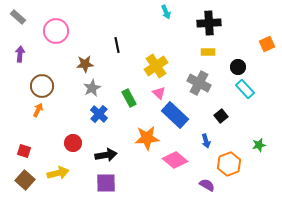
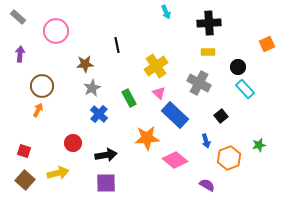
orange hexagon: moved 6 px up
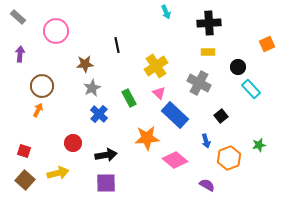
cyan rectangle: moved 6 px right
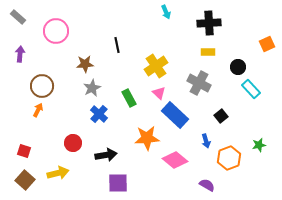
purple square: moved 12 px right
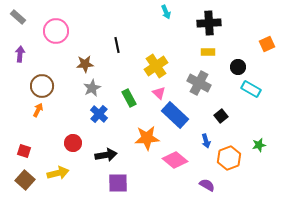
cyan rectangle: rotated 18 degrees counterclockwise
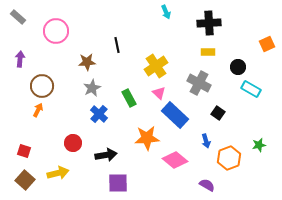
purple arrow: moved 5 px down
brown star: moved 2 px right, 2 px up
black square: moved 3 px left, 3 px up; rotated 16 degrees counterclockwise
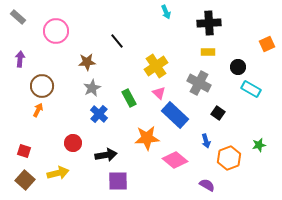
black line: moved 4 px up; rotated 28 degrees counterclockwise
purple square: moved 2 px up
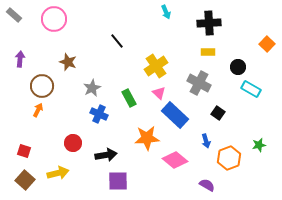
gray rectangle: moved 4 px left, 2 px up
pink circle: moved 2 px left, 12 px up
orange square: rotated 21 degrees counterclockwise
brown star: moved 19 px left; rotated 24 degrees clockwise
blue cross: rotated 18 degrees counterclockwise
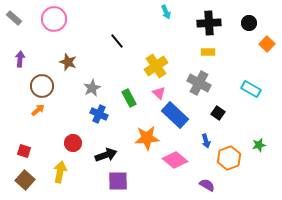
gray rectangle: moved 3 px down
black circle: moved 11 px right, 44 px up
orange arrow: rotated 24 degrees clockwise
black arrow: rotated 10 degrees counterclockwise
yellow arrow: moved 2 px right, 1 px up; rotated 65 degrees counterclockwise
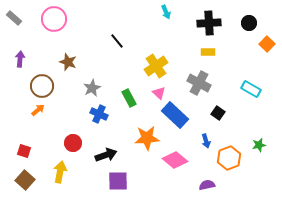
purple semicircle: rotated 42 degrees counterclockwise
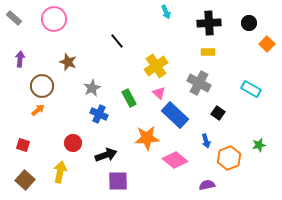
red square: moved 1 px left, 6 px up
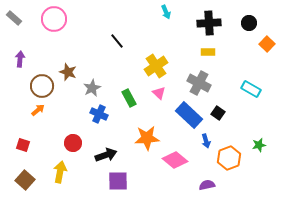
brown star: moved 10 px down
blue rectangle: moved 14 px right
